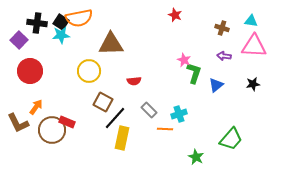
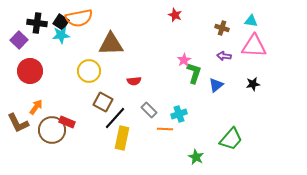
pink star: rotated 16 degrees clockwise
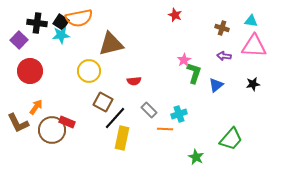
brown triangle: rotated 12 degrees counterclockwise
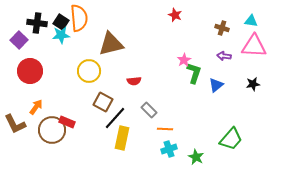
orange semicircle: rotated 84 degrees counterclockwise
cyan cross: moved 10 px left, 35 px down
brown L-shape: moved 3 px left, 1 px down
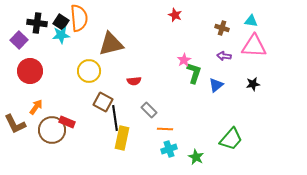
black line: rotated 50 degrees counterclockwise
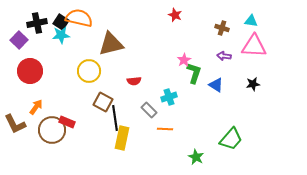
orange semicircle: rotated 72 degrees counterclockwise
black cross: rotated 18 degrees counterclockwise
blue triangle: rotated 49 degrees counterclockwise
cyan cross: moved 52 px up
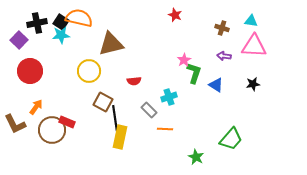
yellow rectangle: moved 2 px left, 1 px up
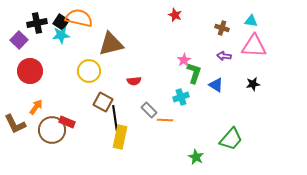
cyan cross: moved 12 px right
orange line: moved 9 px up
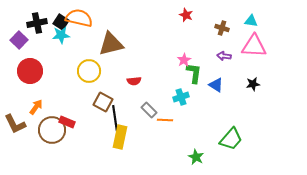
red star: moved 11 px right
green L-shape: rotated 10 degrees counterclockwise
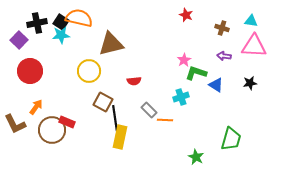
green L-shape: moved 2 px right; rotated 80 degrees counterclockwise
black star: moved 3 px left, 1 px up
green trapezoid: rotated 25 degrees counterclockwise
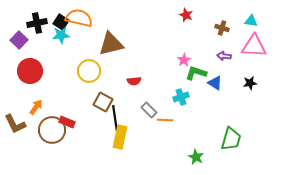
blue triangle: moved 1 px left, 2 px up
